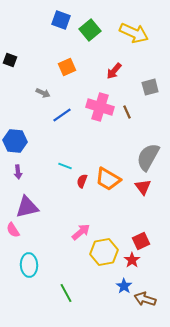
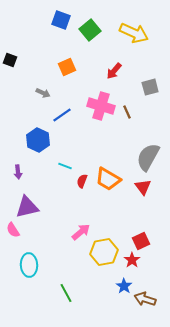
pink cross: moved 1 px right, 1 px up
blue hexagon: moved 23 px right, 1 px up; rotated 20 degrees clockwise
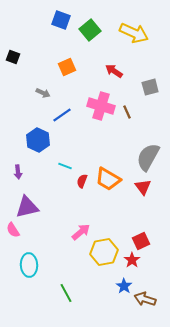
black square: moved 3 px right, 3 px up
red arrow: rotated 84 degrees clockwise
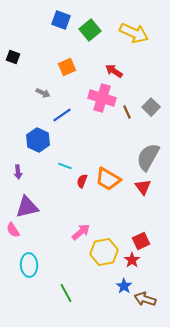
gray square: moved 1 px right, 20 px down; rotated 30 degrees counterclockwise
pink cross: moved 1 px right, 8 px up
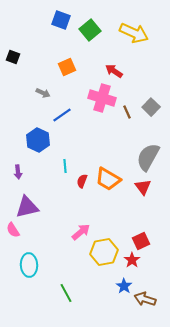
cyan line: rotated 64 degrees clockwise
